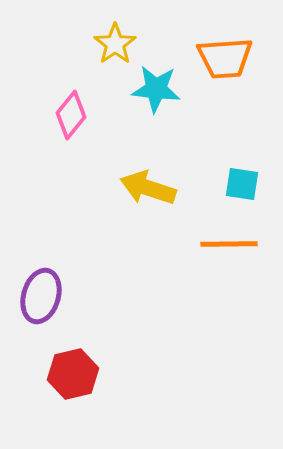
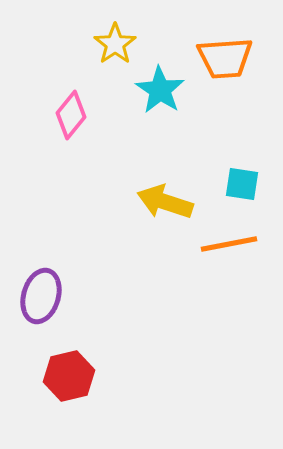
cyan star: moved 4 px right, 1 px down; rotated 27 degrees clockwise
yellow arrow: moved 17 px right, 14 px down
orange line: rotated 10 degrees counterclockwise
red hexagon: moved 4 px left, 2 px down
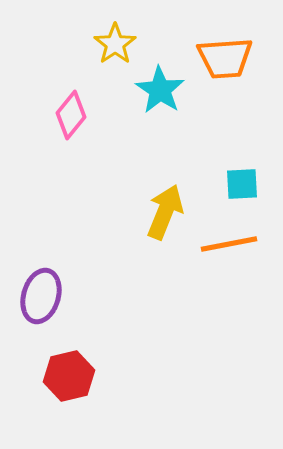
cyan square: rotated 12 degrees counterclockwise
yellow arrow: moved 10 px down; rotated 94 degrees clockwise
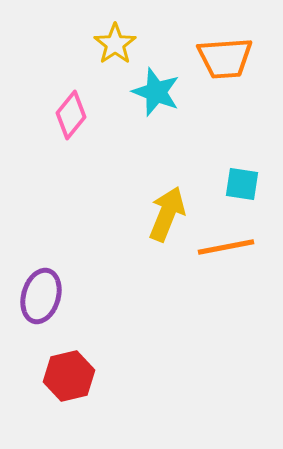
cyan star: moved 4 px left, 2 px down; rotated 12 degrees counterclockwise
cyan square: rotated 12 degrees clockwise
yellow arrow: moved 2 px right, 2 px down
orange line: moved 3 px left, 3 px down
